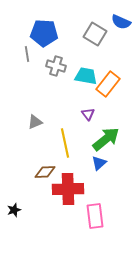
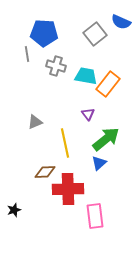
gray square: rotated 20 degrees clockwise
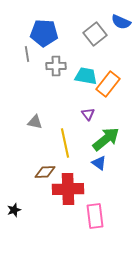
gray cross: rotated 18 degrees counterclockwise
gray triangle: rotated 35 degrees clockwise
blue triangle: rotated 42 degrees counterclockwise
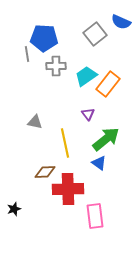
blue pentagon: moved 5 px down
cyan trapezoid: rotated 45 degrees counterclockwise
black star: moved 1 px up
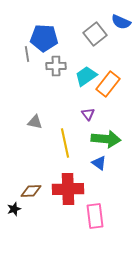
green arrow: rotated 44 degrees clockwise
brown diamond: moved 14 px left, 19 px down
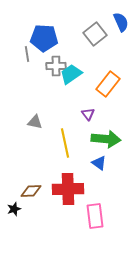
blue semicircle: rotated 138 degrees counterclockwise
cyan trapezoid: moved 15 px left, 2 px up
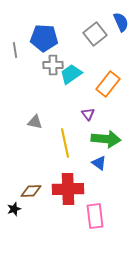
gray line: moved 12 px left, 4 px up
gray cross: moved 3 px left, 1 px up
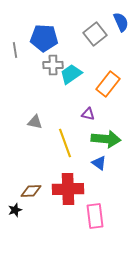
purple triangle: rotated 40 degrees counterclockwise
yellow line: rotated 8 degrees counterclockwise
black star: moved 1 px right, 1 px down
